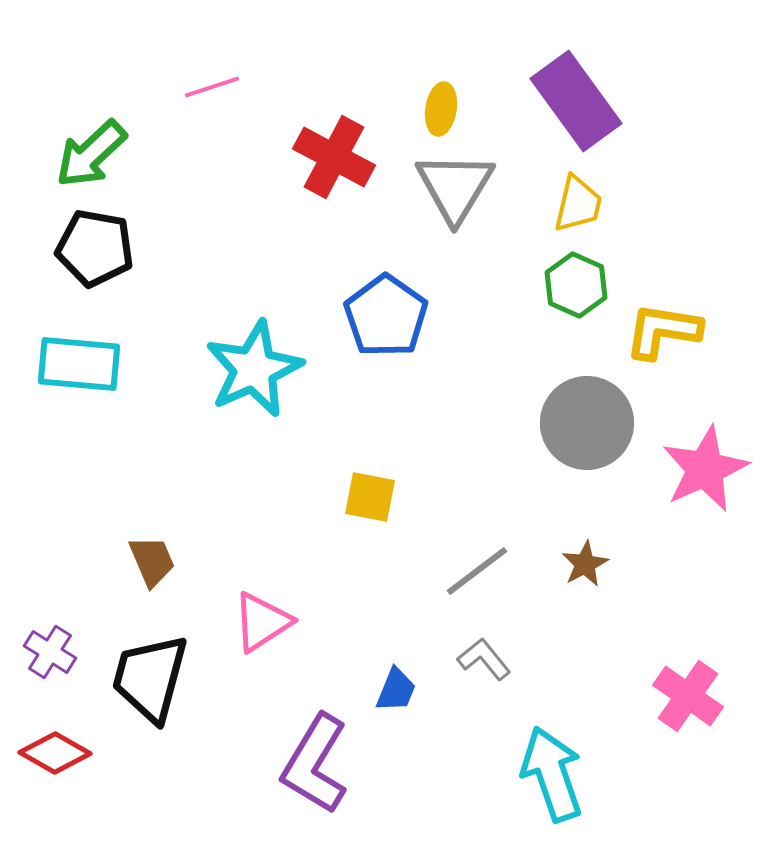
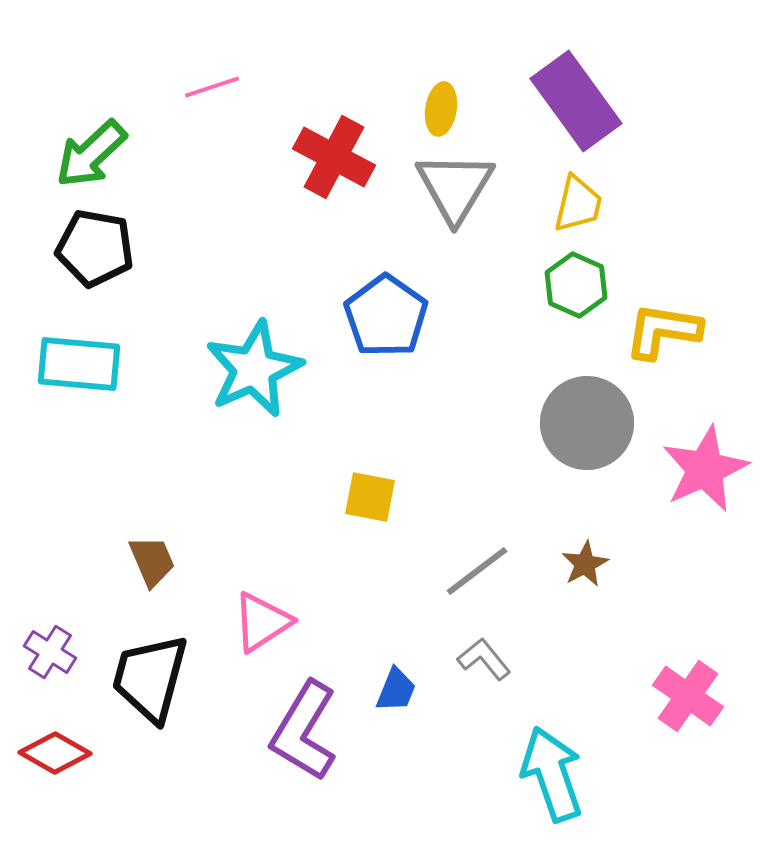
purple L-shape: moved 11 px left, 33 px up
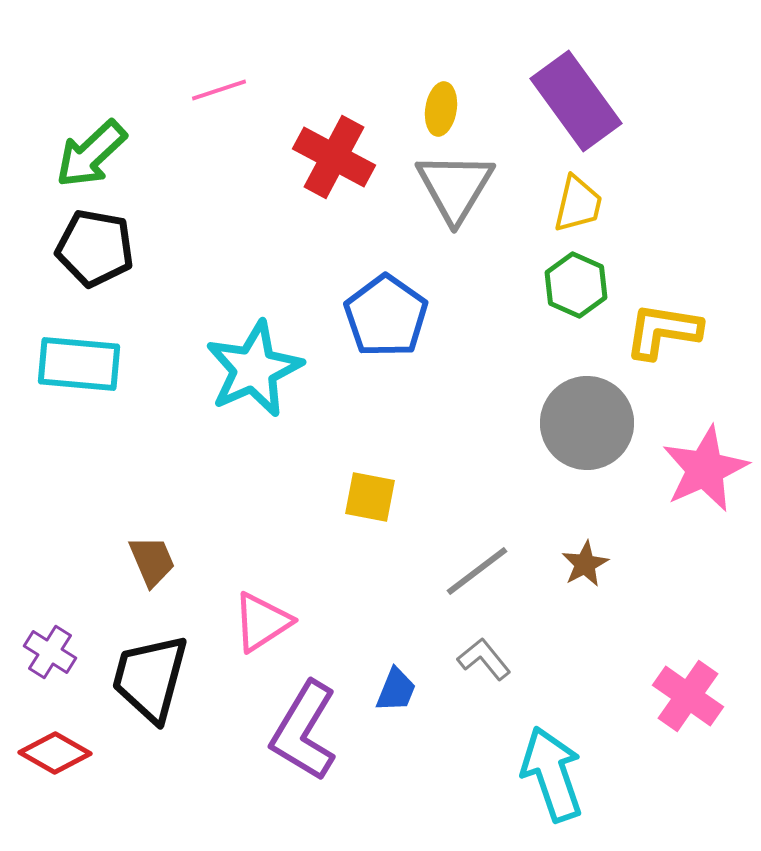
pink line: moved 7 px right, 3 px down
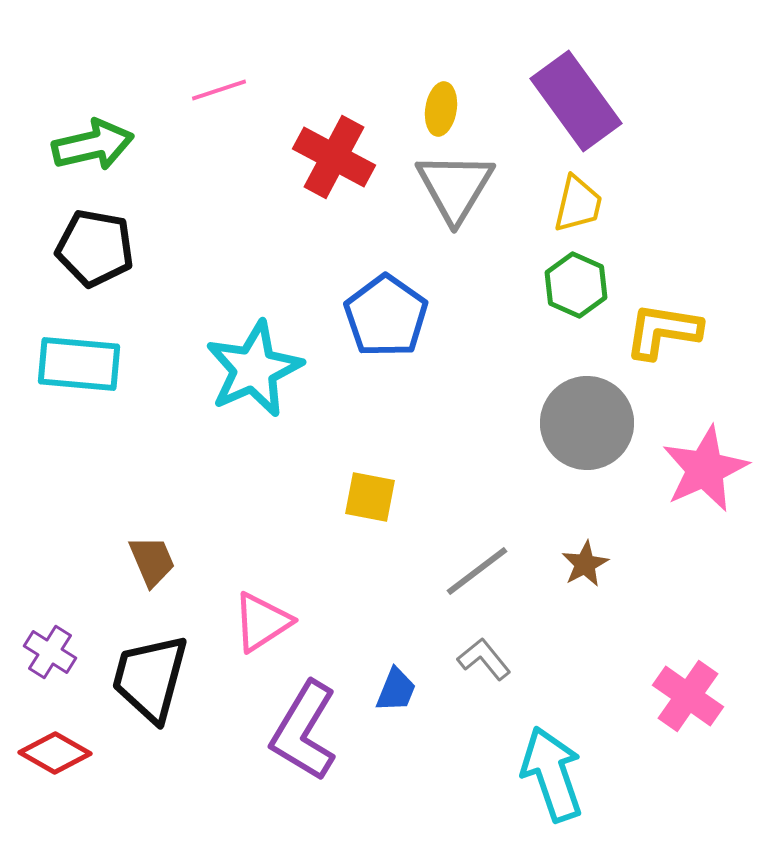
green arrow: moved 2 px right, 9 px up; rotated 150 degrees counterclockwise
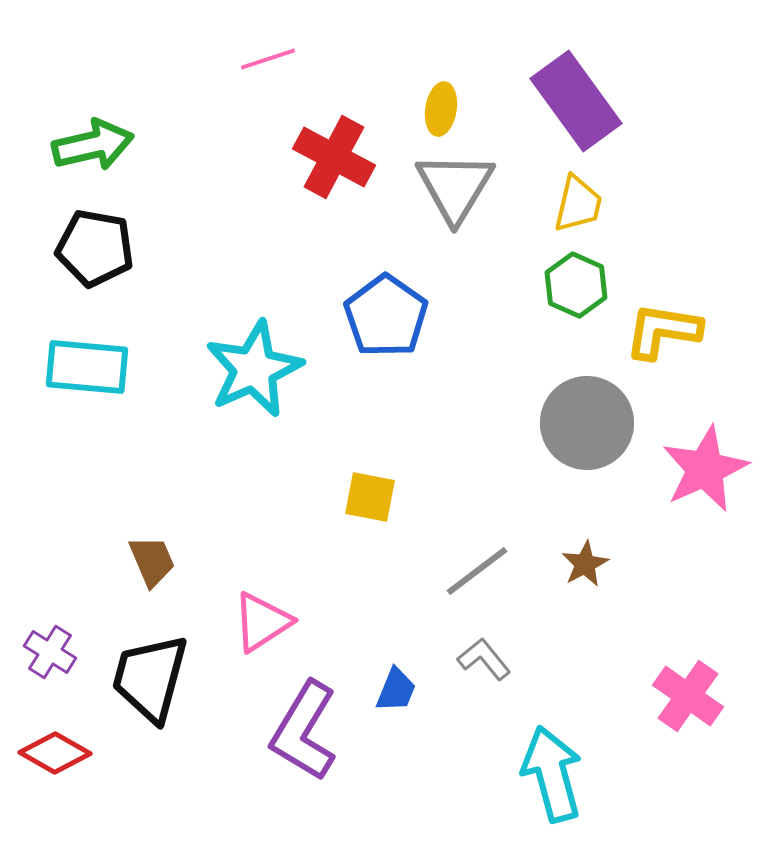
pink line: moved 49 px right, 31 px up
cyan rectangle: moved 8 px right, 3 px down
cyan arrow: rotated 4 degrees clockwise
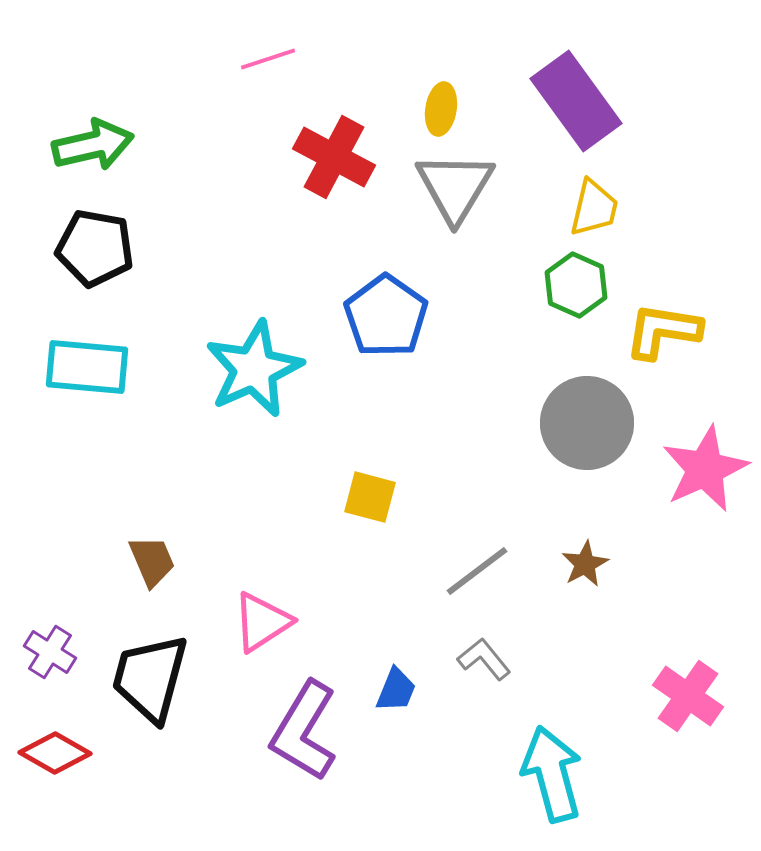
yellow trapezoid: moved 16 px right, 4 px down
yellow square: rotated 4 degrees clockwise
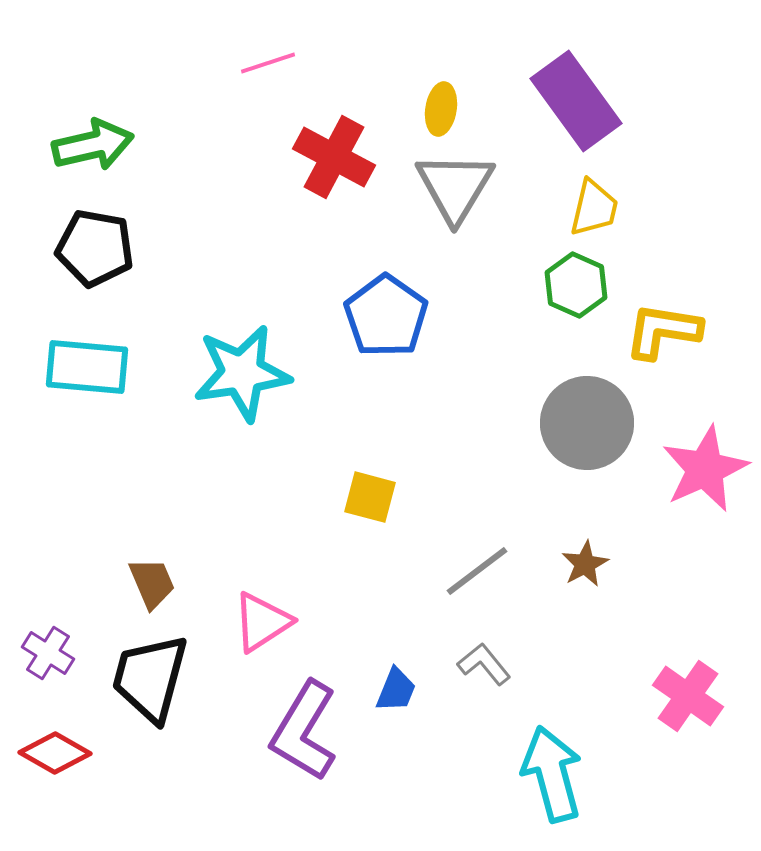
pink line: moved 4 px down
cyan star: moved 12 px left, 4 px down; rotated 16 degrees clockwise
brown trapezoid: moved 22 px down
purple cross: moved 2 px left, 1 px down
gray L-shape: moved 5 px down
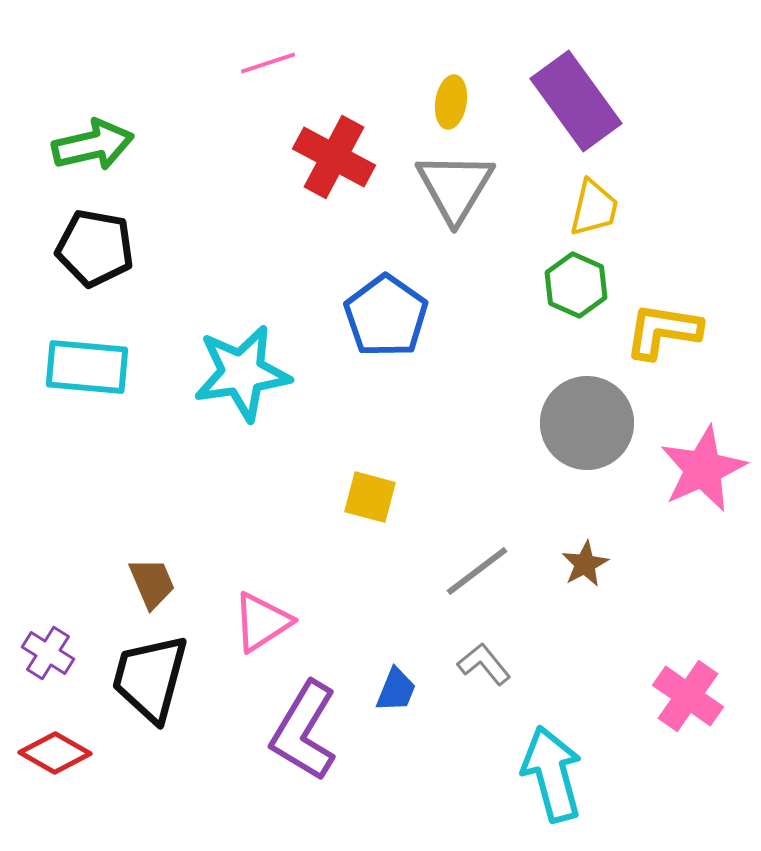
yellow ellipse: moved 10 px right, 7 px up
pink star: moved 2 px left
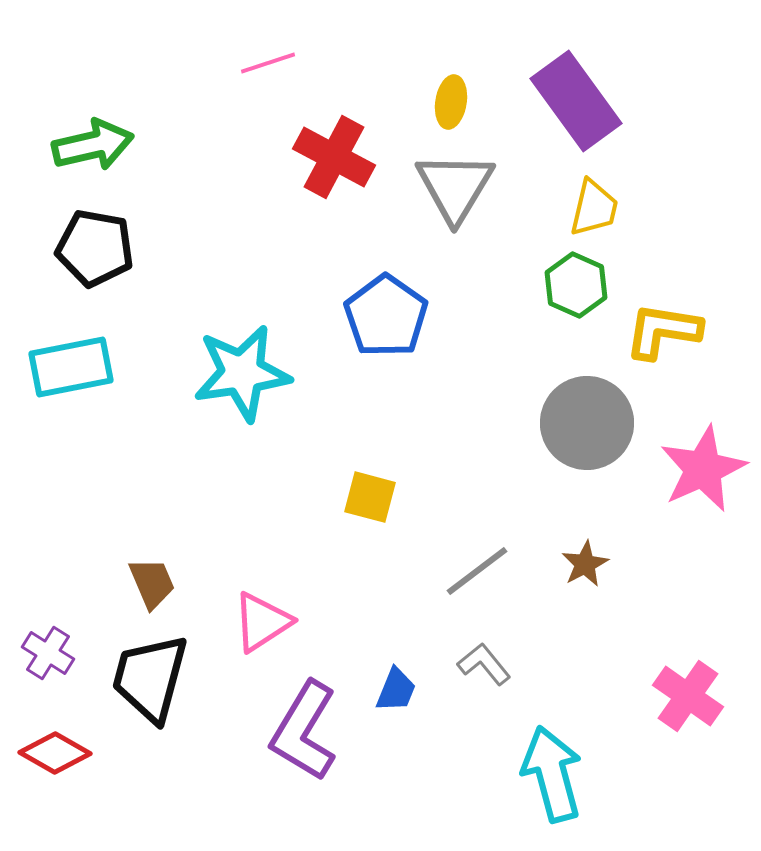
cyan rectangle: moved 16 px left; rotated 16 degrees counterclockwise
